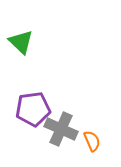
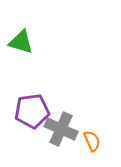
green triangle: rotated 28 degrees counterclockwise
purple pentagon: moved 1 px left, 2 px down
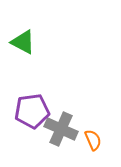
green triangle: moved 2 px right; rotated 12 degrees clockwise
orange semicircle: moved 1 px right, 1 px up
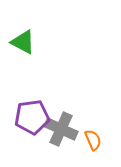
purple pentagon: moved 6 px down
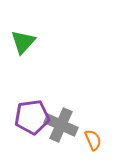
green triangle: rotated 44 degrees clockwise
gray cross: moved 4 px up
